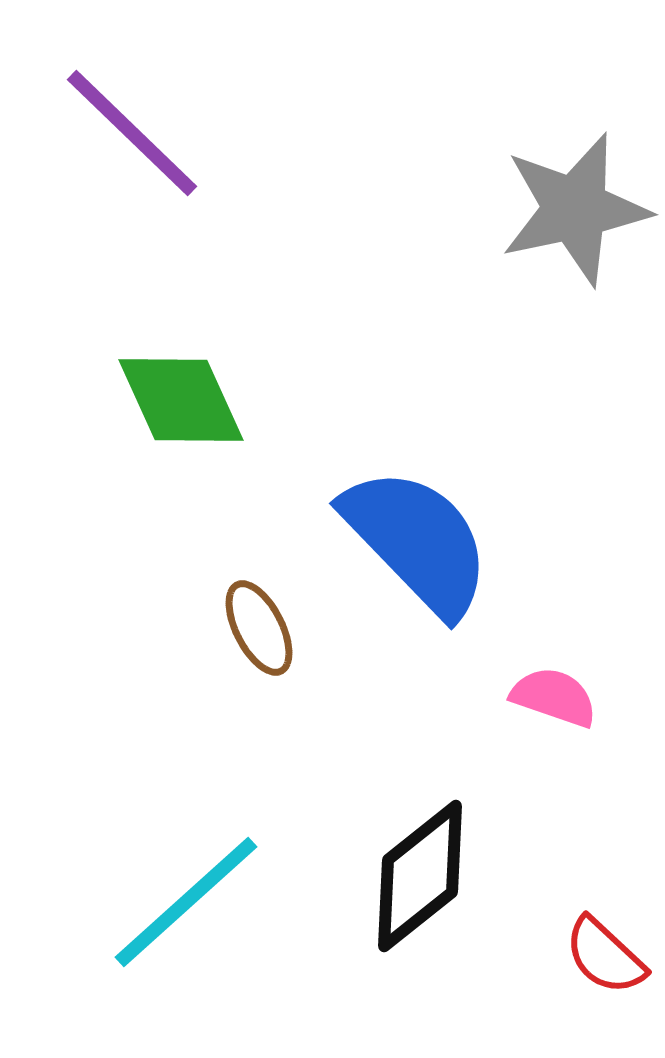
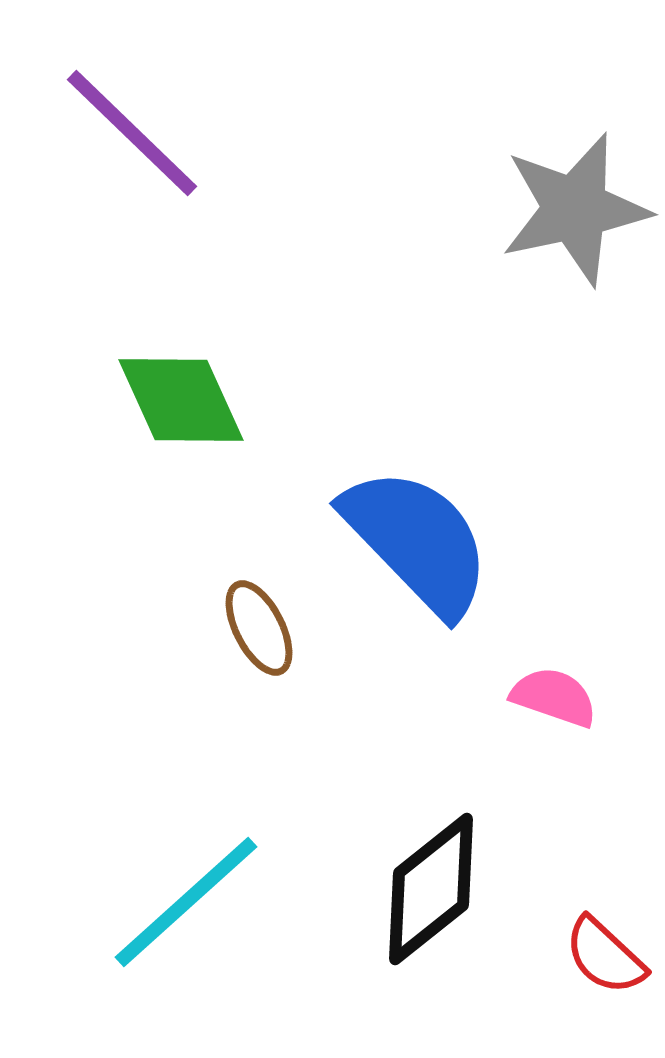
black diamond: moved 11 px right, 13 px down
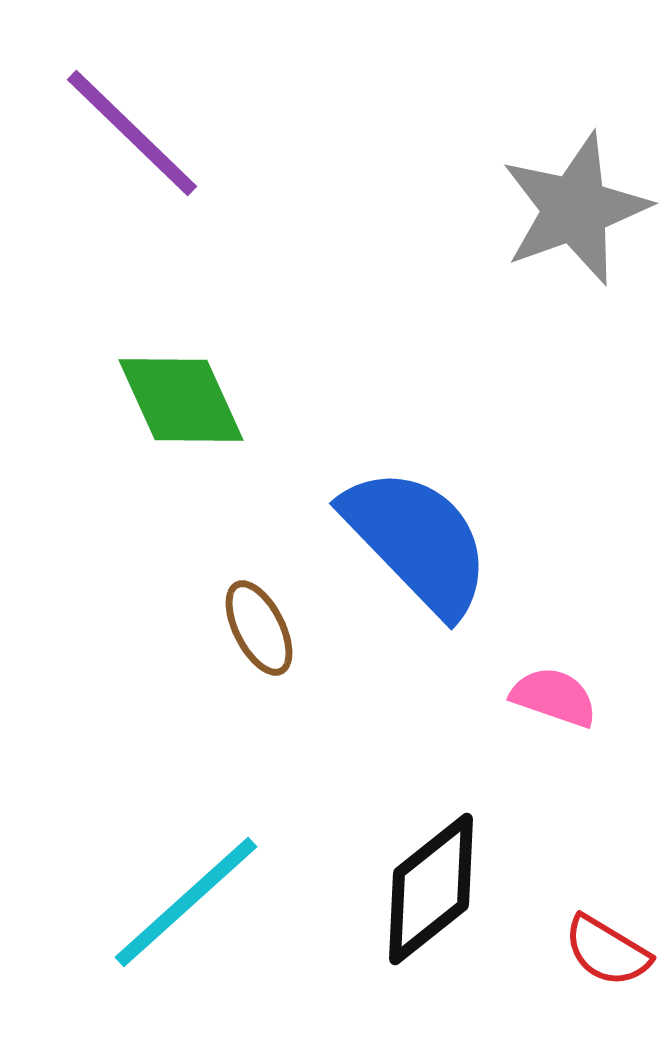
gray star: rotated 8 degrees counterclockwise
red semicircle: moved 2 px right, 5 px up; rotated 12 degrees counterclockwise
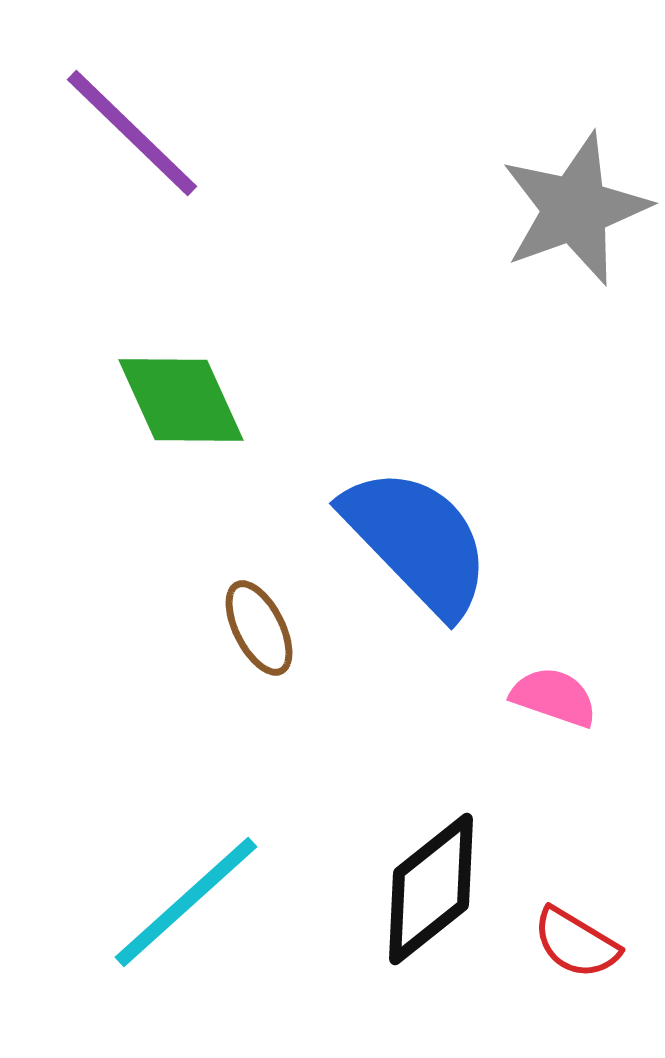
red semicircle: moved 31 px left, 8 px up
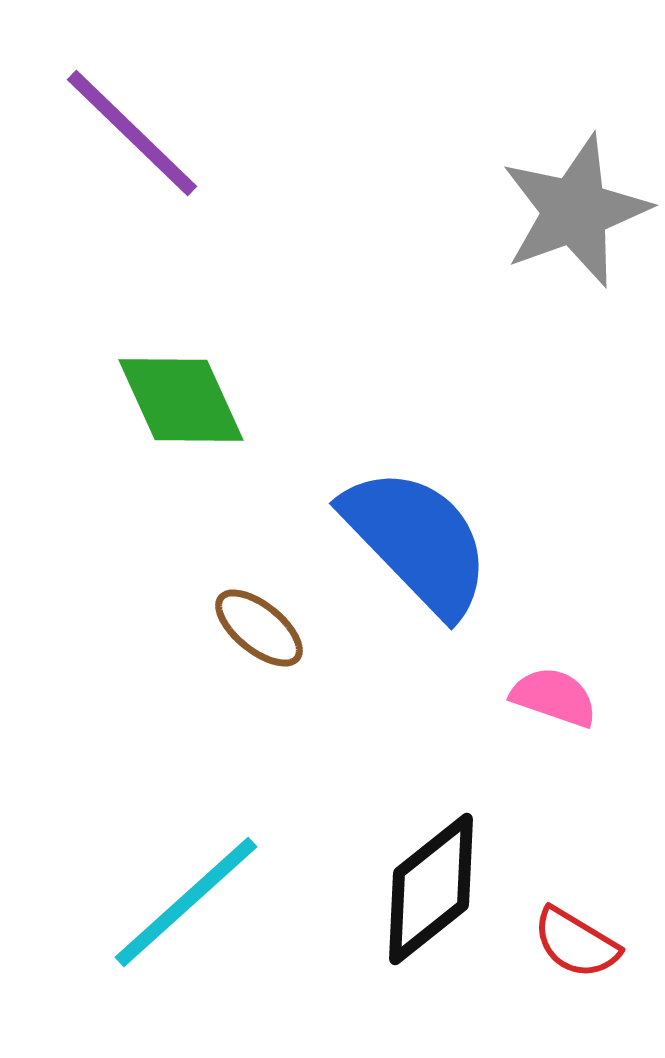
gray star: moved 2 px down
brown ellipse: rotated 24 degrees counterclockwise
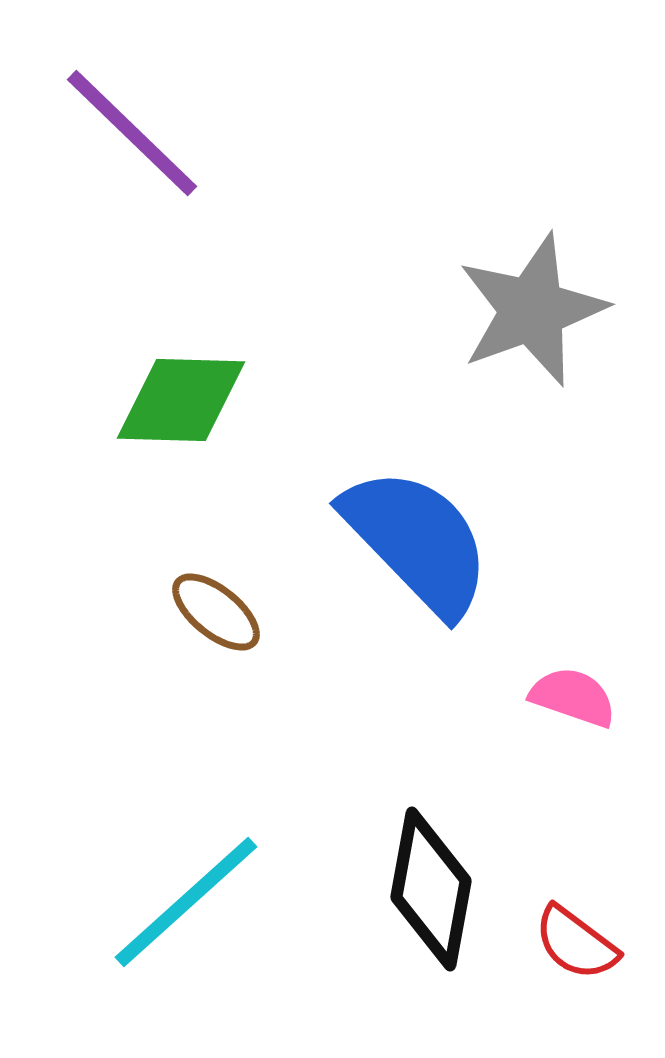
gray star: moved 43 px left, 99 px down
green diamond: rotated 64 degrees counterclockwise
brown ellipse: moved 43 px left, 16 px up
pink semicircle: moved 19 px right
black diamond: rotated 41 degrees counterclockwise
red semicircle: rotated 6 degrees clockwise
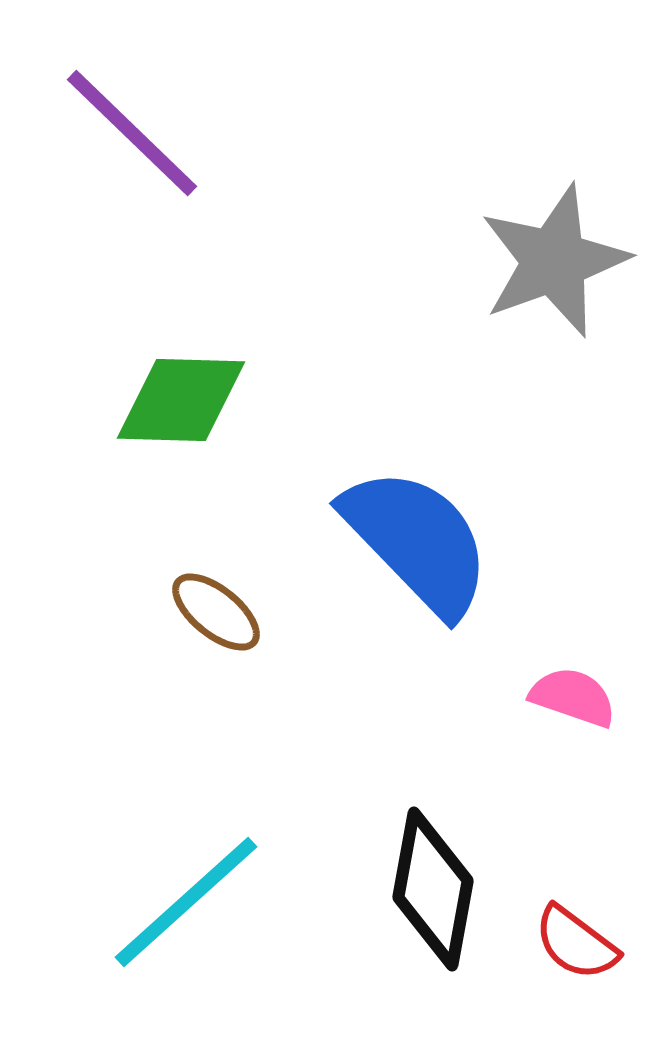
gray star: moved 22 px right, 49 px up
black diamond: moved 2 px right
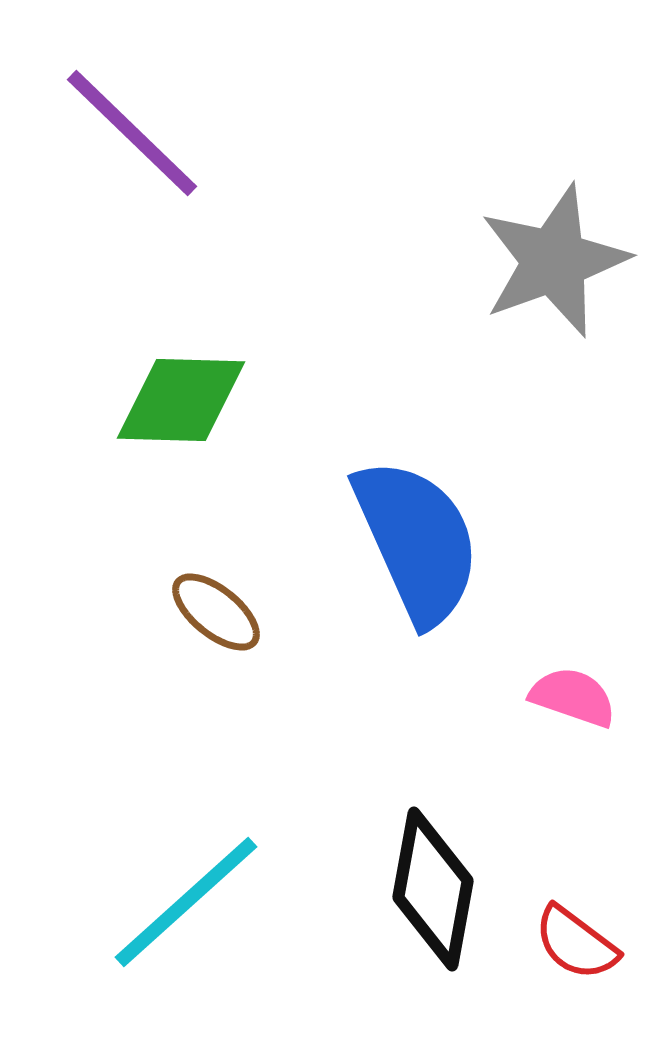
blue semicircle: rotated 20 degrees clockwise
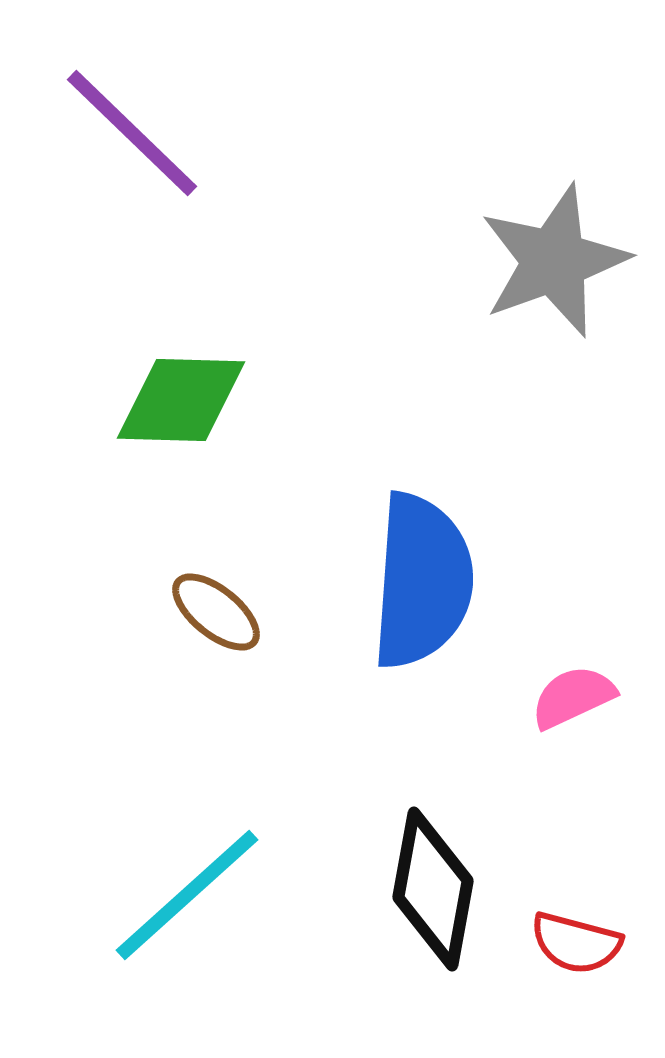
blue semicircle: moved 5 px right, 40 px down; rotated 28 degrees clockwise
pink semicircle: rotated 44 degrees counterclockwise
cyan line: moved 1 px right, 7 px up
red semicircle: rotated 22 degrees counterclockwise
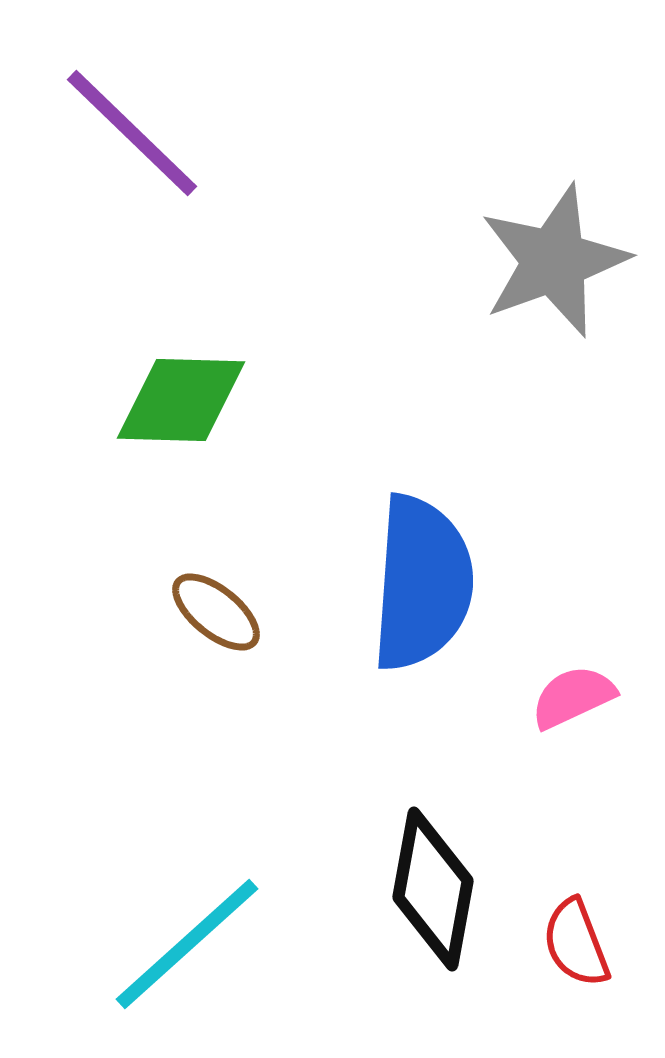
blue semicircle: moved 2 px down
cyan line: moved 49 px down
red semicircle: rotated 54 degrees clockwise
